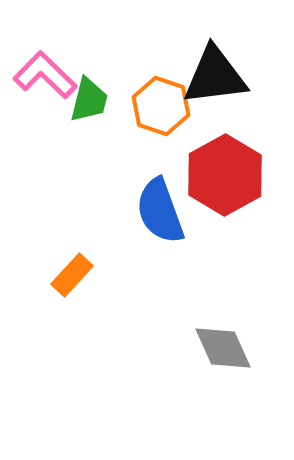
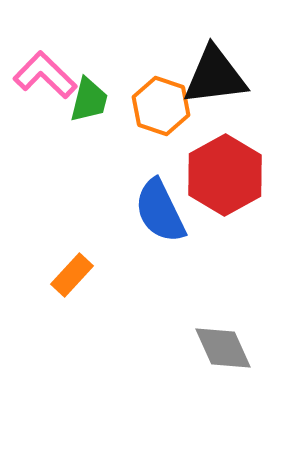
blue semicircle: rotated 6 degrees counterclockwise
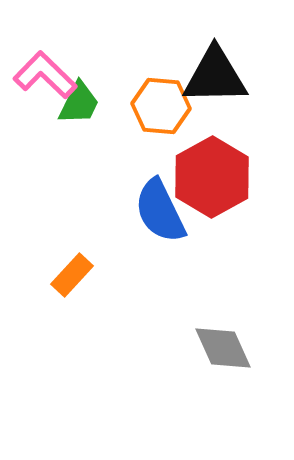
black triangle: rotated 6 degrees clockwise
green trapezoid: moved 10 px left, 3 px down; rotated 12 degrees clockwise
orange hexagon: rotated 14 degrees counterclockwise
red hexagon: moved 13 px left, 2 px down
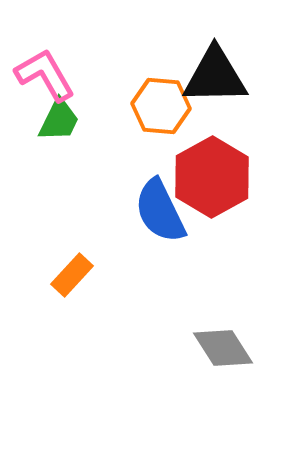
pink L-shape: rotated 16 degrees clockwise
green trapezoid: moved 20 px left, 17 px down
gray diamond: rotated 8 degrees counterclockwise
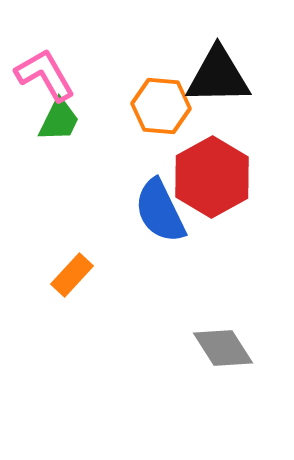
black triangle: moved 3 px right
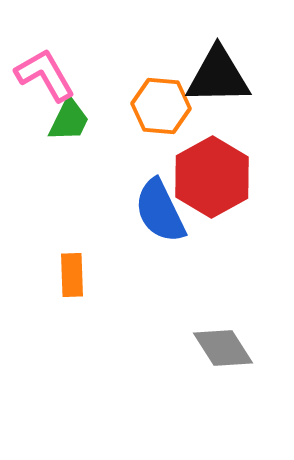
green trapezoid: moved 10 px right
orange rectangle: rotated 45 degrees counterclockwise
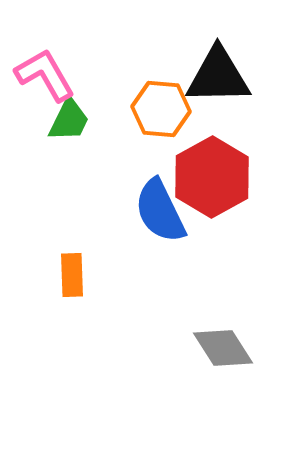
orange hexagon: moved 3 px down
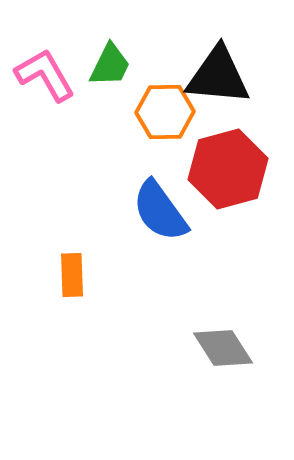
black triangle: rotated 6 degrees clockwise
orange hexagon: moved 4 px right, 3 px down; rotated 6 degrees counterclockwise
green trapezoid: moved 41 px right, 55 px up
red hexagon: moved 16 px right, 8 px up; rotated 14 degrees clockwise
blue semicircle: rotated 10 degrees counterclockwise
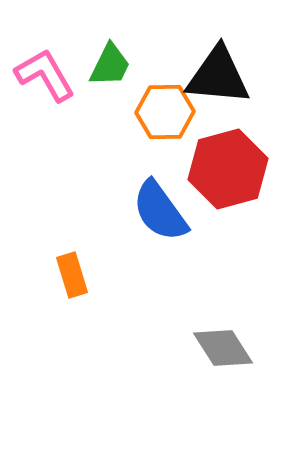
orange rectangle: rotated 15 degrees counterclockwise
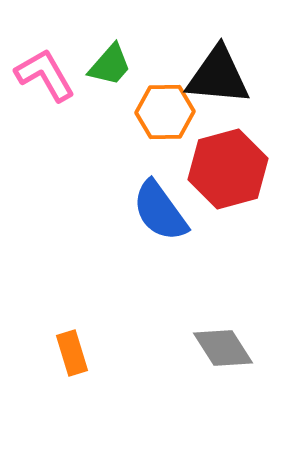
green trapezoid: rotated 15 degrees clockwise
orange rectangle: moved 78 px down
